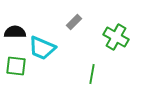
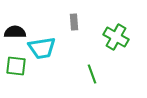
gray rectangle: rotated 49 degrees counterclockwise
cyan trapezoid: rotated 32 degrees counterclockwise
green line: rotated 30 degrees counterclockwise
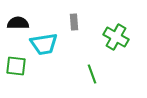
black semicircle: moved 3 px right, 9 px up
cyan trapezoid: moved 2 px right, 4 px up
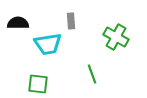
gray rectangle: moved 3 px left, 1 px up
cyan trapezoid: moved 4 px right
green square: moved 22 px right, 18 px down
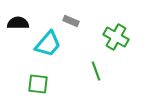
gray rectangle: rotated 63 degrees counterclockwise
cyan trapezoid: rotated 40 degrees counterclockwise
green line: moved 4 px right, 3 px up
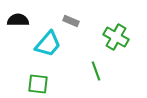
black semicircle: moved 3 px up
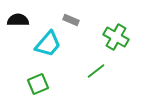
gray rectangle: moved 1 px up
green line: rotated 72 degrees clockwise
green square: rotated 30 degrees counterclockwise
